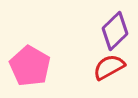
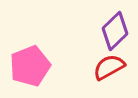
pink pentagon: rotated 21 degrees clockwise
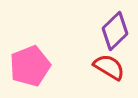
red semicircle: rotated 60 degrees clockwise
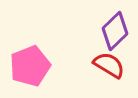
red semicircle: moved 2 px up
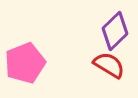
pink pentagon: moved 5 px left, 3 px up
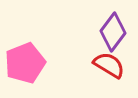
purple diamond: moved 2 px left, 1 px down; rotated 9 degrees counterclockwise
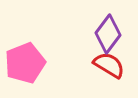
purple diamond: moved 5 px left, 2 px down
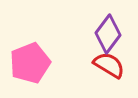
pink pentagon: moved 5 px right
